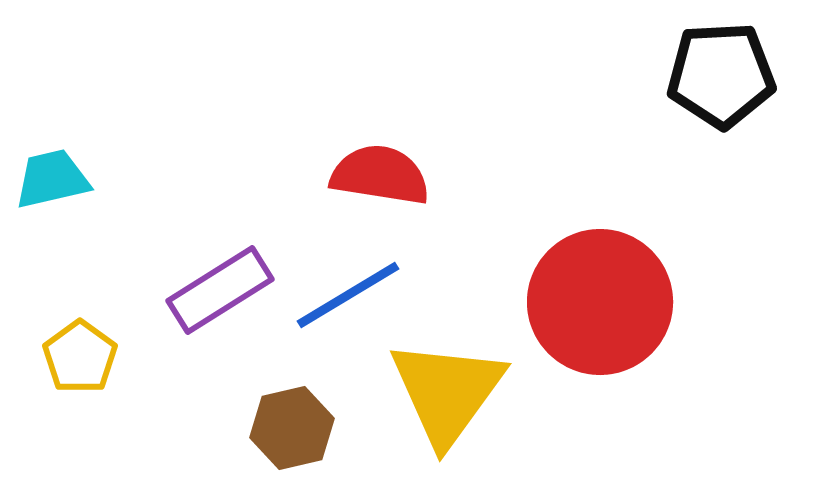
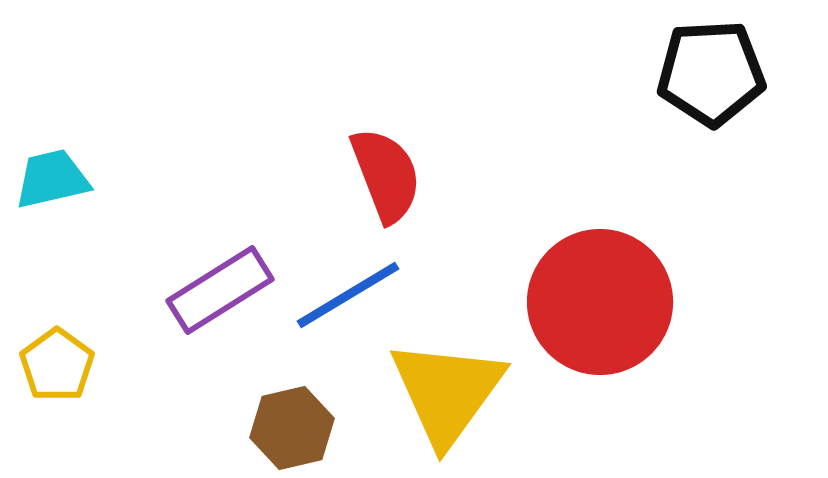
black pentagon: moved 10 px left, 2 px up
red semicircle: moved 6 px right; rotated 60 degrees clockwise
yellow pentagon: moved 23 px left, 8 px down
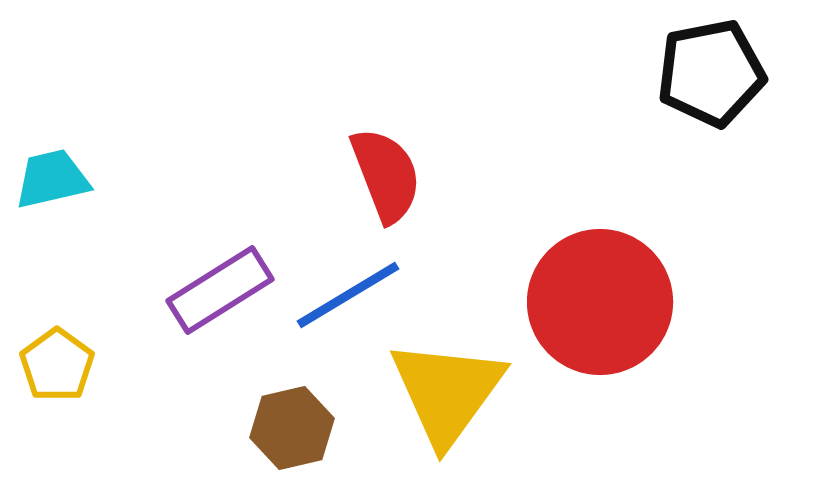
black pentagon: rotated 8 degrees counterclockwise
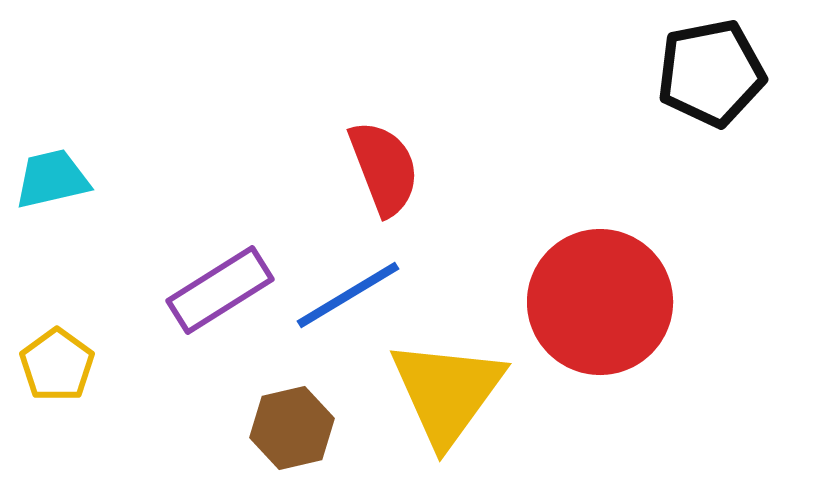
red semicircle: moved 2 px left, 7 px up
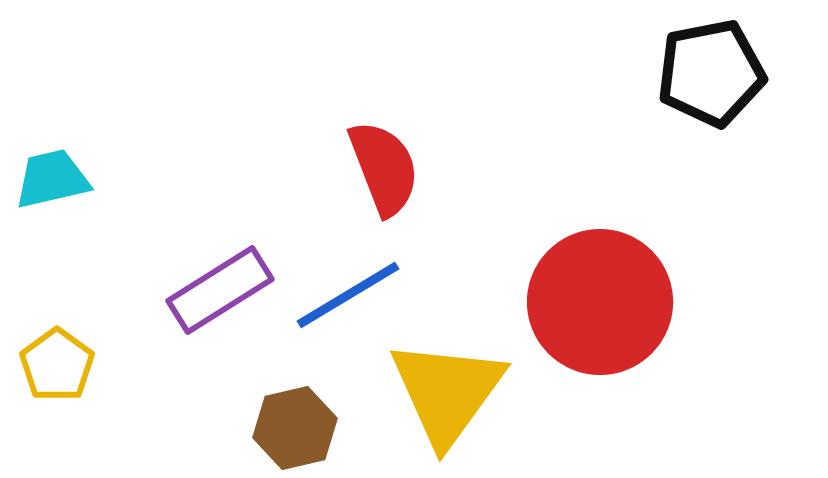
brown hexagon: moved 3 px right
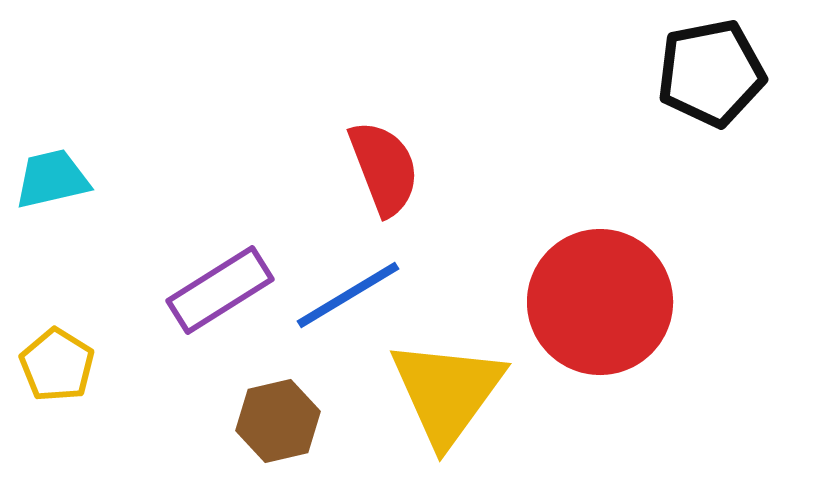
yellow pentagon: rotated 4 degrees counterclockwise
brown hexagon: moved 17 px left, 7 px up
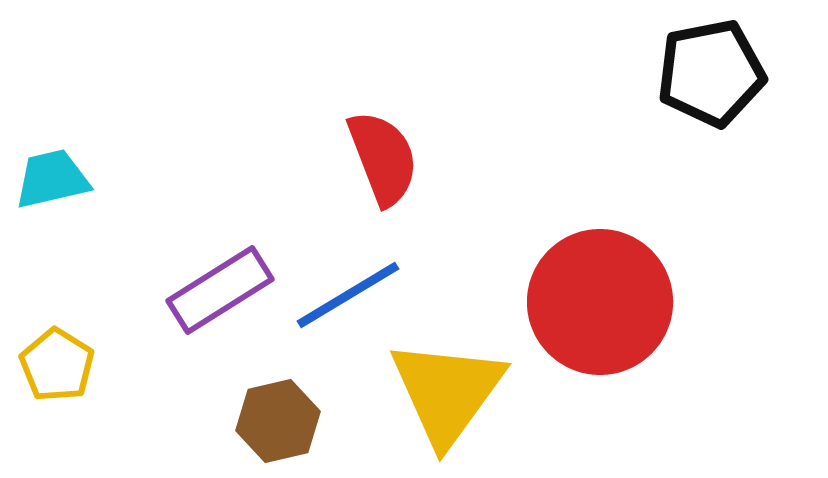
red semicircle: moved 1 px left, 10 px up
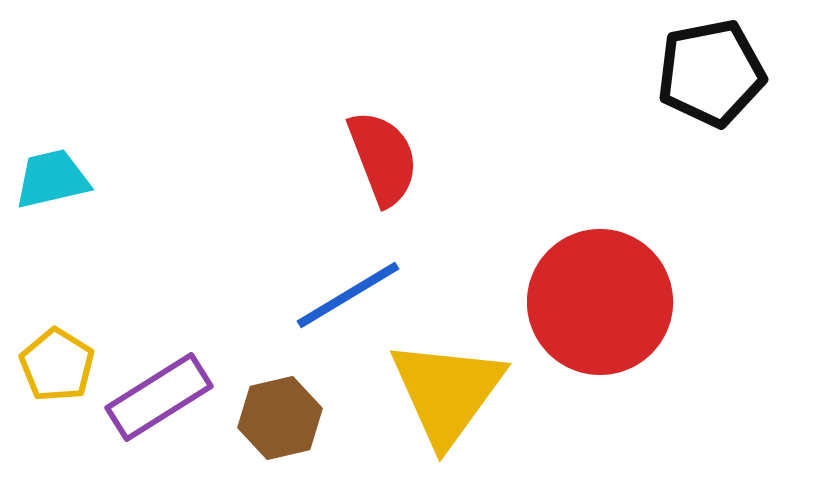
purple rectangle: moved 61 px left, 107 px down
brown hexagon: moved 2 px right, 3 px up
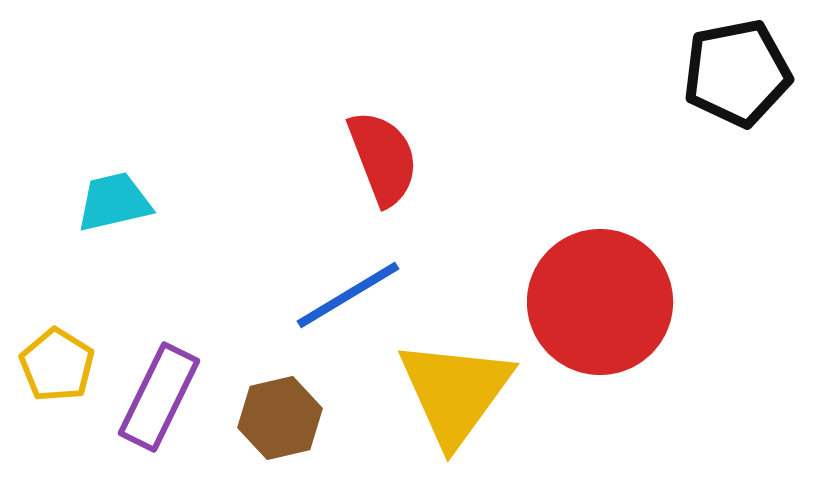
black pentagon: moved 26 px right
cyan trapezoid: moved 62 px right, 23 px down
yellow triangle: moved 8 px right
purple rectangle: rotated 32 degrees counterclockwise
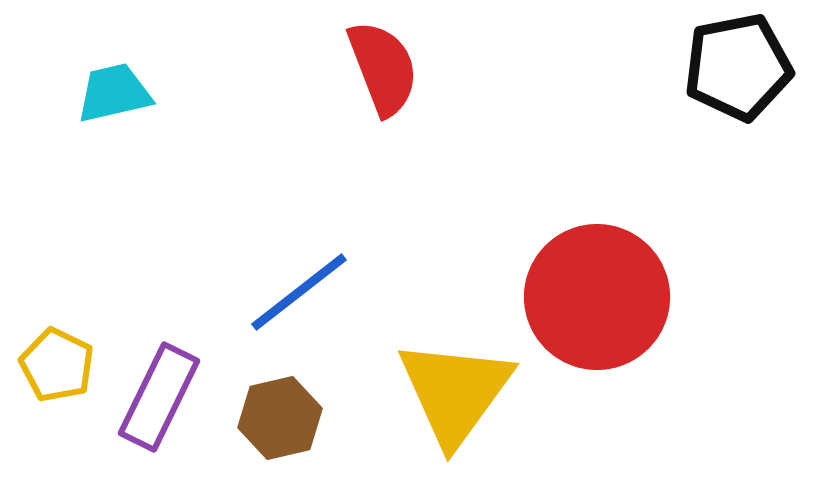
black pentagon: moved 1 px right, 6 px up
red semicircle: moved 90 px up
cyan trapezoid: moved 109 px up
blue line: moved 49 px left, 3 px up; rotated 7 degrees counterclockwise
red circle: moved 3 px left, 5 px up
yellow pentagon: rotated 6 degrees counterclockwise
